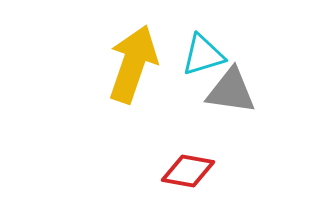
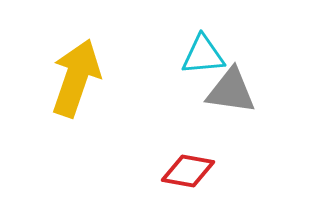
cyan triangle: rotated 12 degrees clockwise
yellow arrow: moved 57 px left, 14 px down
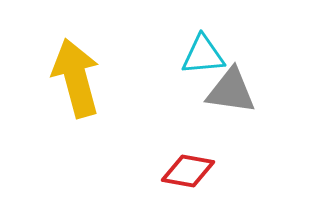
yellow arrow: rotated 34 degrees counterclockwise
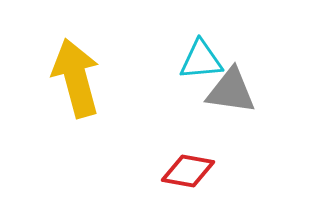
cyan triangle: moved 2 px left, 5 px down
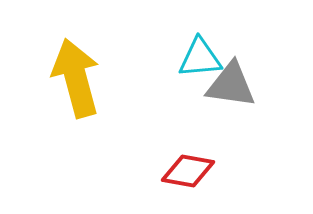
cyan triangle: moved 1 px left, 2 px up
gray triangle: moved 6 px up
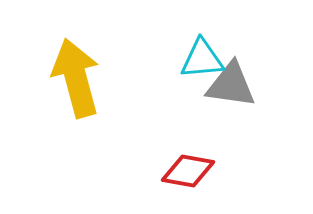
cyan triangle: moved 2 px right, 1 px down
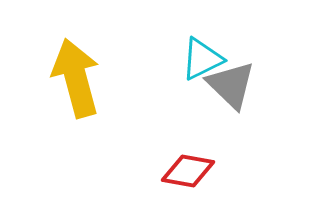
cyan triangle: rotated 21 degrees counterclockwise
gray triangle: rotated 36 degrees clockwise
